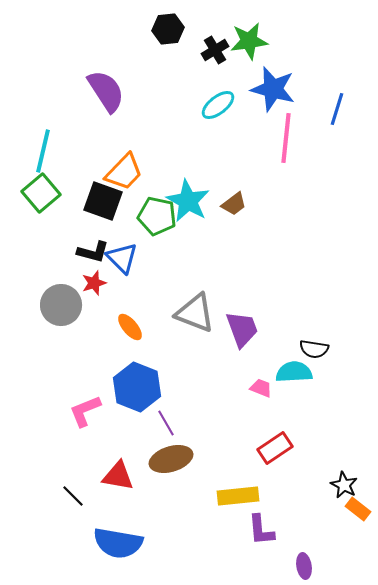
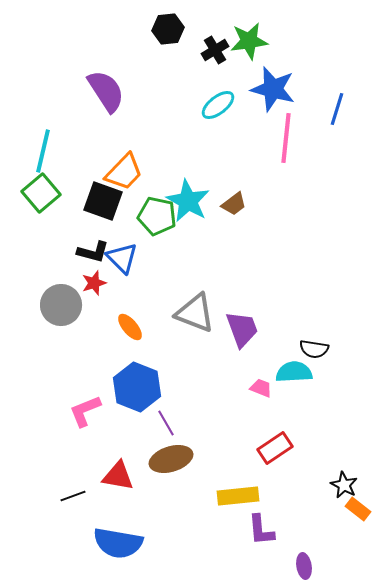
black line: rotated 65 degrees counterclockwise
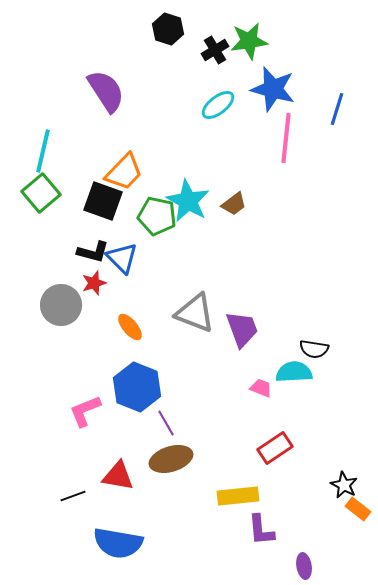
black hexagon: rotated 24 degrees clockwise
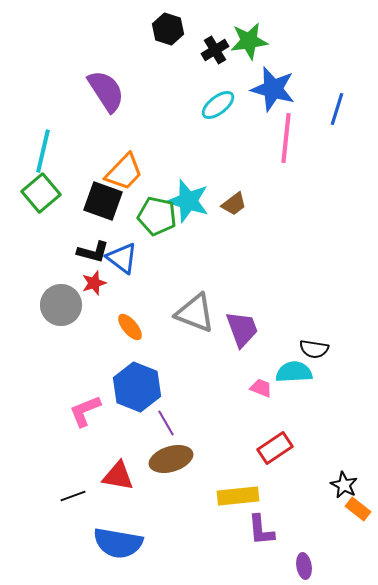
cyan star: rotated 12 degrees counterclockwise
blue triangle: rotated 8 degrees counterclockwise
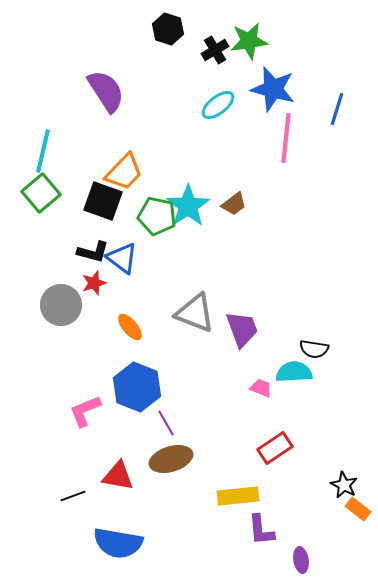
cyan star: moved 5 px down; rotated 21 degrees clockwise
purple ellipse: moved 3 px left, 6 px up
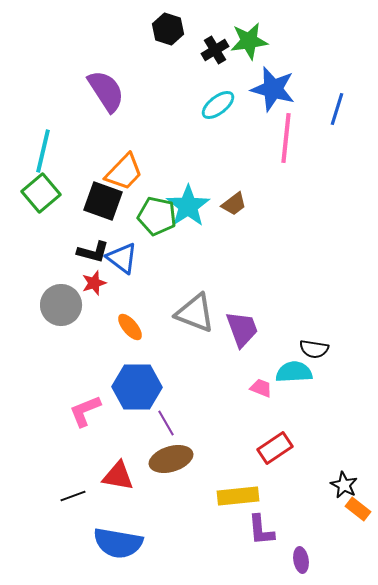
blue hexagon: rotated 21 degrees counterclockwise
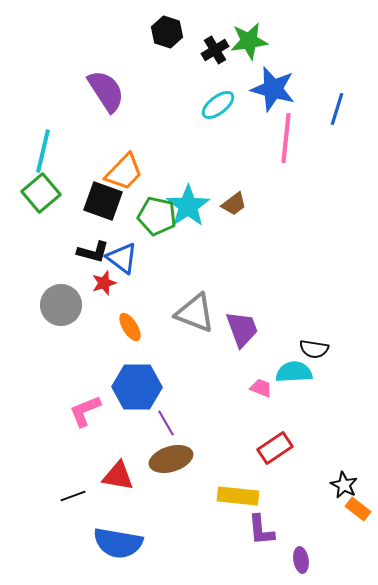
black hexagon: moved 1 px left, 3 px down
red star: moved 10 px right
orange ellipse: rotated 8 degrees clockwise
yellow rectangle: rotated 12 degrees clockwise
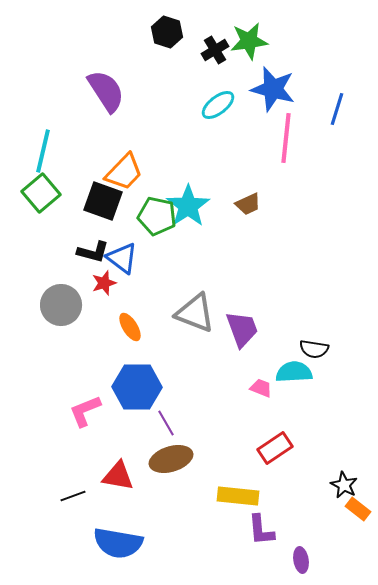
brown trapezoid: moved 14 px right; rotated 12 degrees clockwise
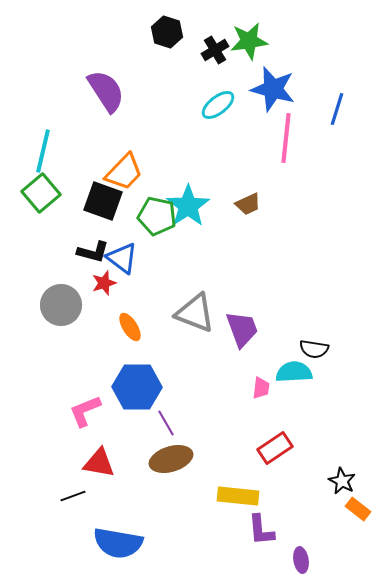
pink trapezoid: rotated 75 degrees clockwise
red triangle: moved 19 px left, 13 px up
black star: moved 2 px left, 4 px up
